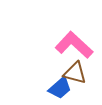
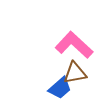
brown triangle: rotated 25 degrees counterclockwise
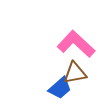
pink L-shape: moved 2 px right, 1 px up
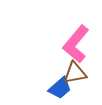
pink L-shape: rotated 93 degrees counterclockwise
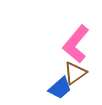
brown triangle: rotated 25 degrees counterclockwise
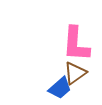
pink L-shape: rotated 36 degrees counterclockwise
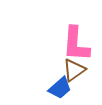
brown triangle: moved 1 px left, 3 px up
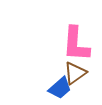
brown triangle: moved 1 px right, 3 px down
